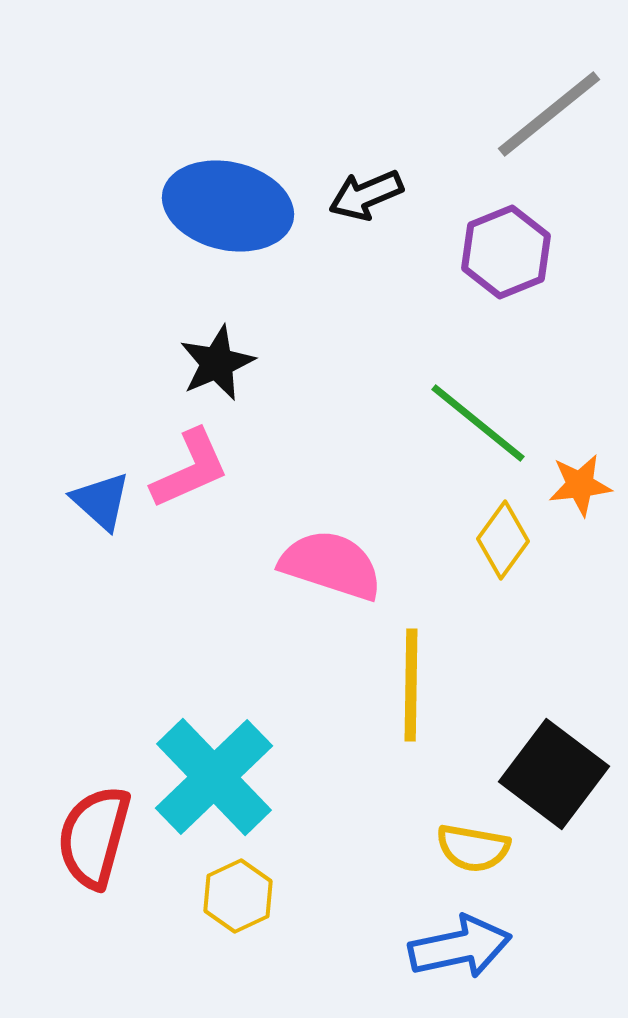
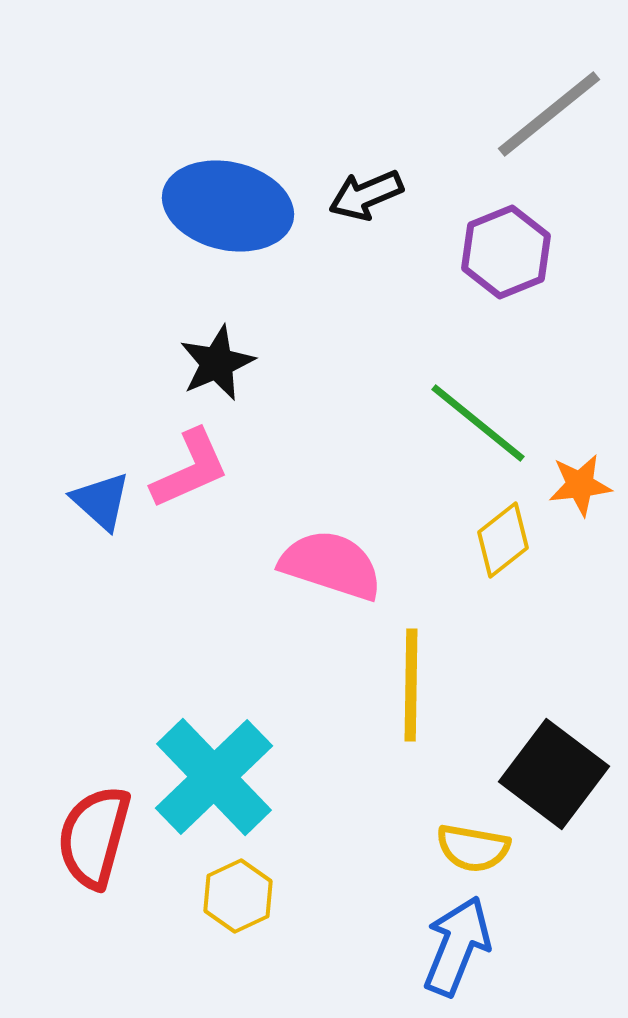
yellow diamond: rotated 16 degrees clockwise
blue arrow: moved 3 px left, 1 px up; rotated 56 degrees counterclockwise
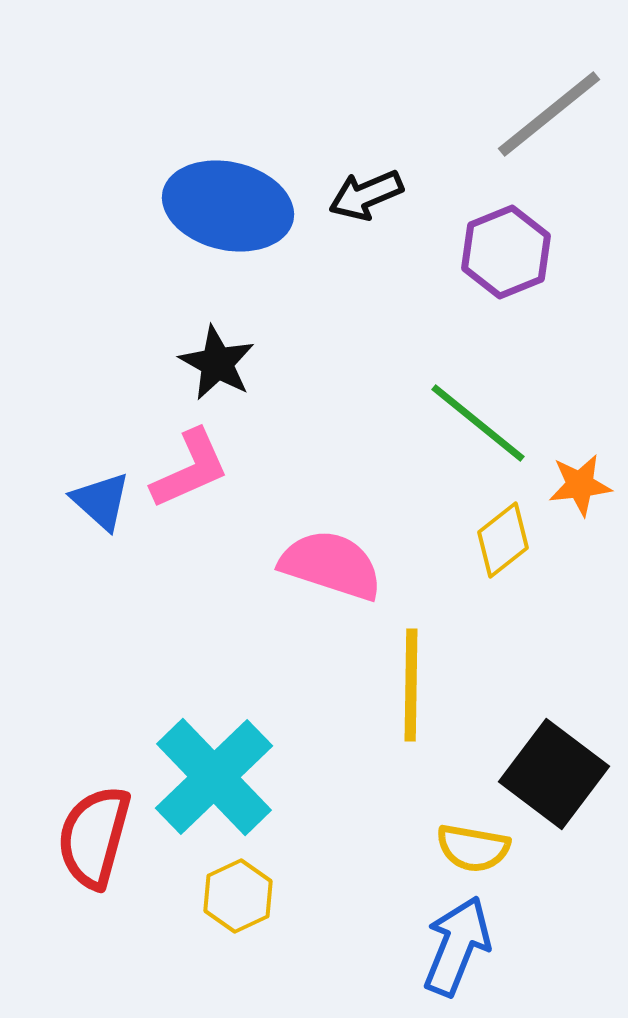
black star: rotated 20 degrees counterclockwise
